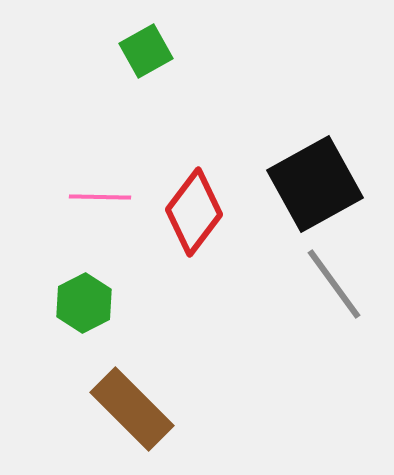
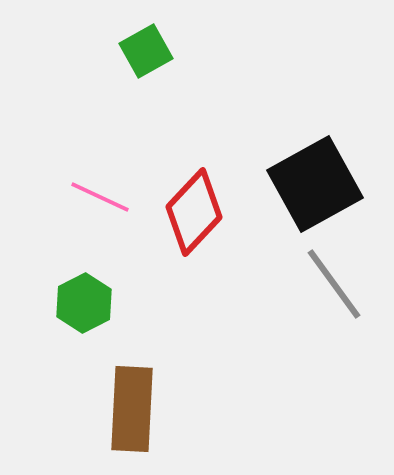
pink line: rotated 24 degrees clockwise
red diamond: rotated 6 degrees clockwise
brown rectangle: rotated 48 degrees clockwise
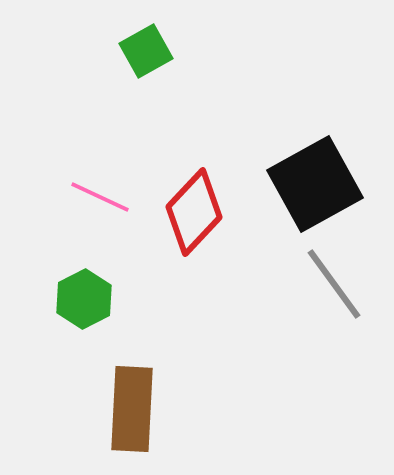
green hexagon: moved 4 px up
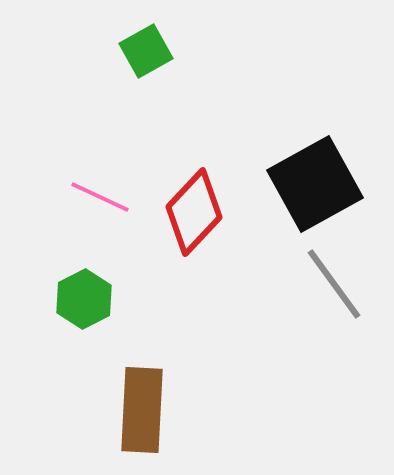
brown rectangle: moved 10 px right, 1 px down
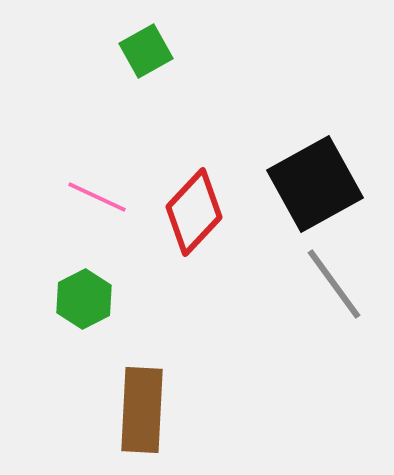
pink line: moved 3 px left
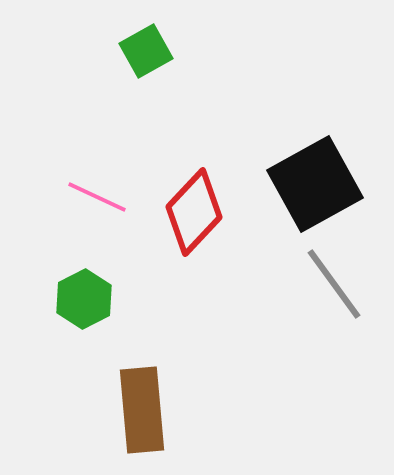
brown rectangle: rotated 8 degrees counterclockwise
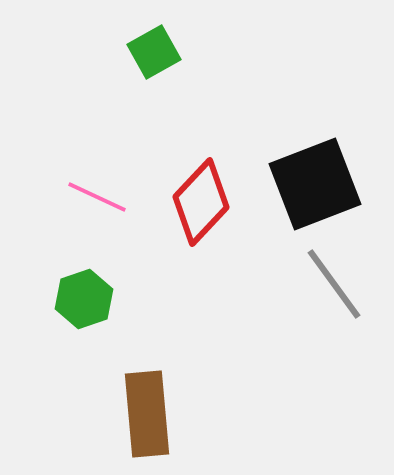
green square: moved 8 px right, 1 px down
black square: rotated 8 degrees clockwise
red diamond: moved 7 px right, 10 px up
green hexagon: rotated 8 degrees clockwise
brown rectangle: moved 5 px right, 4 px down
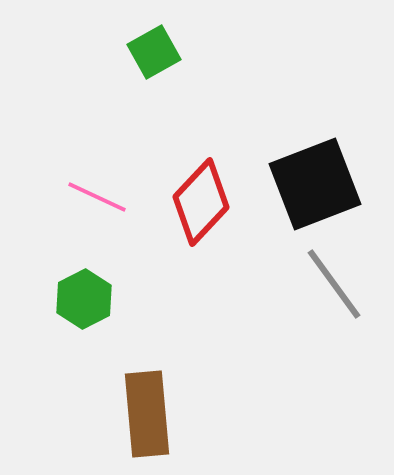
green hexagon: rotated 8 degrees counterclockwise
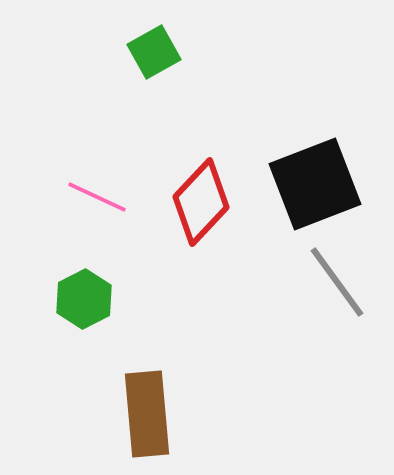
gray line: moved 3 px right, 2 px up
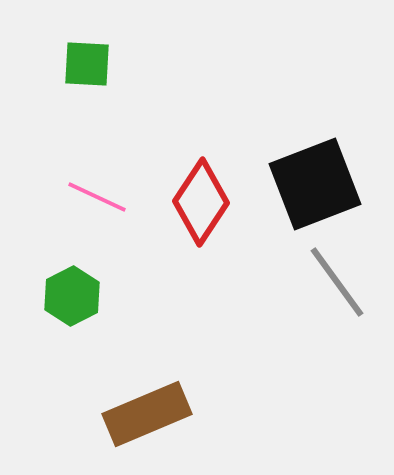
green square: moved 67 px left, 12 px down; rotated 32 degrees clockwise
red diamond: rotated 10 degrees counterclockwise
green hexagon: moved 12 px left, 3 px up
brown rectangle: rotated 72 degrees clockwise
